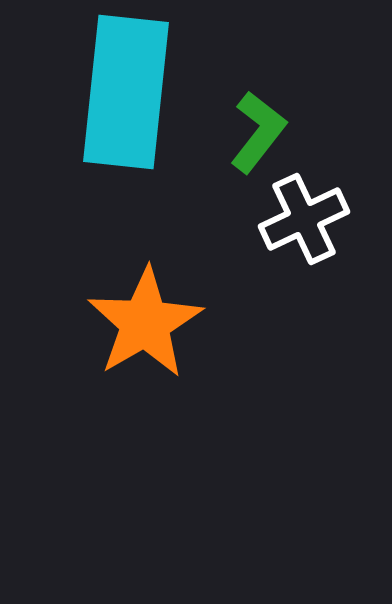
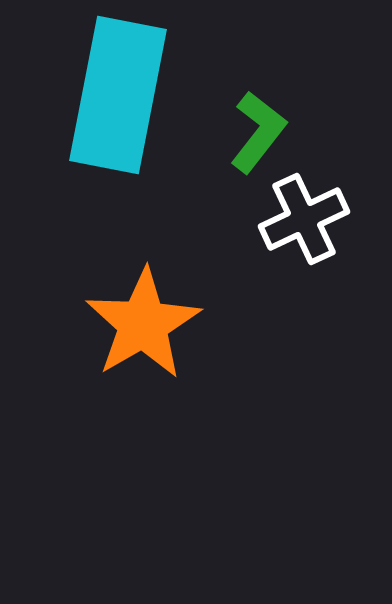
cyan rectangle: moved 8 px left, 3 px down; rotated 5 degrees clockwise
orange star: moved 2 px left, 1 px down
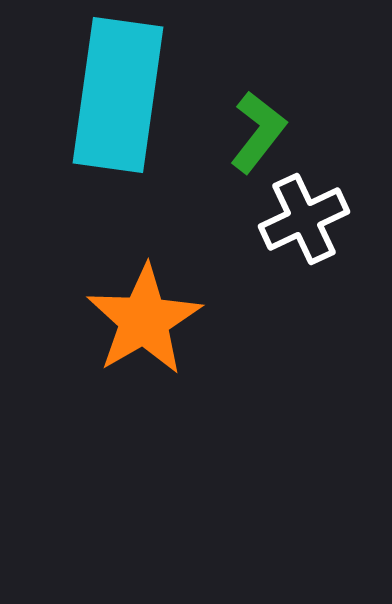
cyan rectangle: rotated 3 degrees counterclockwise
orange star: moved 1 px right, 4 px up
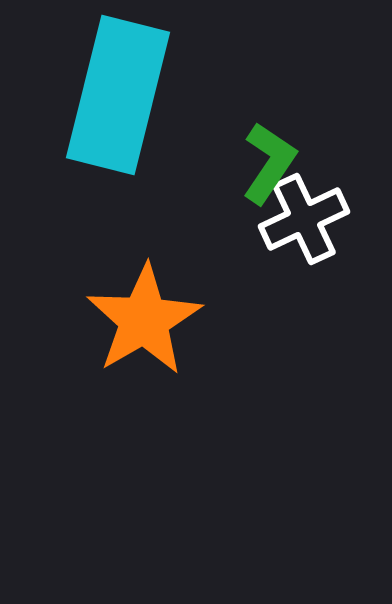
cyan rectangle: rotated 6 degrees clockwise
green L-shape: moved 11 px right, 31 px down; rotated 4 degrees counterclockwise
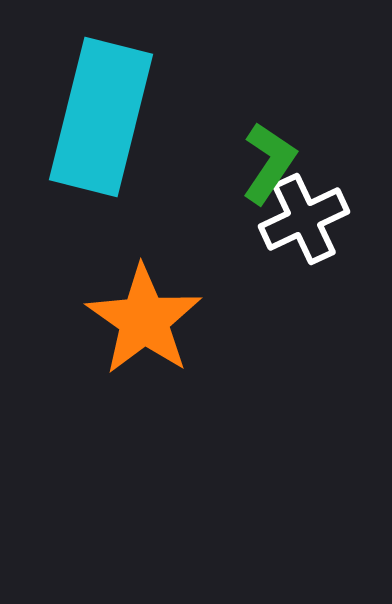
cyan rectangle: moved 17 px left, 22 px down
orange star: rotated 7 degrees counterclockwise
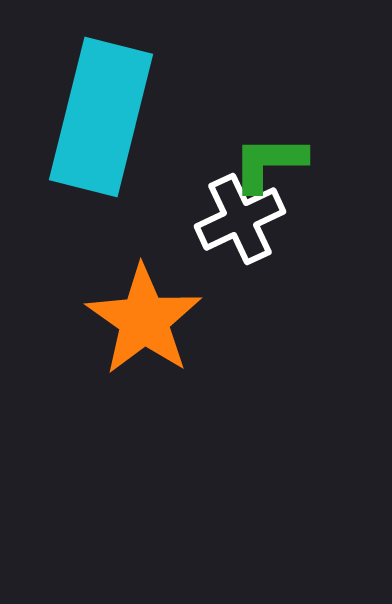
green L-shape: rotated 124 degrees counterclockwise
white cross: moved 64 px left
